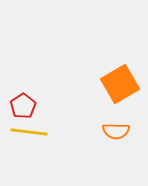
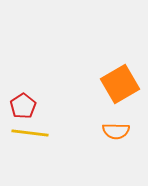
yellow line: moved 1 px right, 1 px down
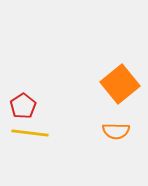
orange square: rotated 9 degrees counterclockwise
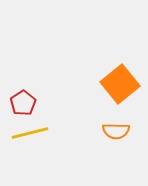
red pentagon: moved 3 px up
yellow line: rotated 21 degrees counterclockwise
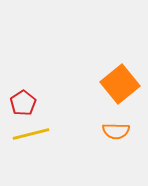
yellow line: moved 1 px right, 1 px down
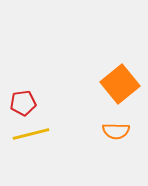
red pentagon: rotated 25 degrees clockwise
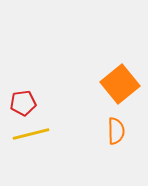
orange semicircle: rotated 92 degrees counterclockwise
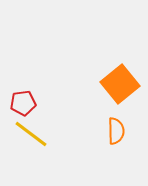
yellow line: rotated 51 degrees clockwise
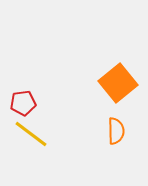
orange square: moved 2 px left, 1 px up
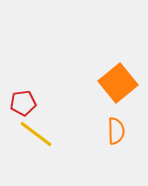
yellow line: moved 5 px right
